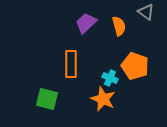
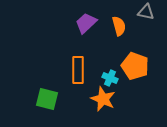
gray triangle: rotated 24 degrees counterclockwise
orange rectangle: moved 7 px right, 6 px down
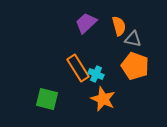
gray triangle: moved 13 px left, 27 px down
orange rectangle: moved 2 px up; rotated 32 degrees counterclockwise
cyan cross: moved 14 px left, 4 px up
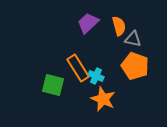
purple trapezoid: moved 2 px right
cyan cross: moved 2 px down
green square: moved 6 px right, 14 px up
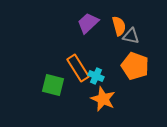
gray triangle: moved 2 px left, 3 px up
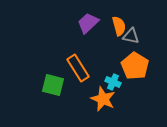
orange pentagon: rotated 12 degrees clockwise
cyan cross: moved 17 px right, 6 px down
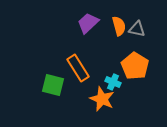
gray triangle: moved 6 px right, 7 px up
orange star: moved 1 px left
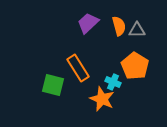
gray triangle: moved 1 px down; rotated 12 degrees counterclockwise
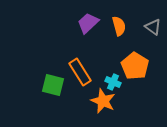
gray triangle: moved 16 px right, 3 px up; rotated 36 degrees clockwise
orange rectangle: moved 2 px right, 4 px down
orange star: moved 1 px right, 2 px down
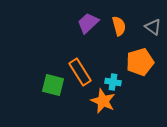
orange pentagon: moved 5 px right, 4 px up; rotated 24 degrees clockwise
cyan cross: rotated 14 degrees counterclockwise
